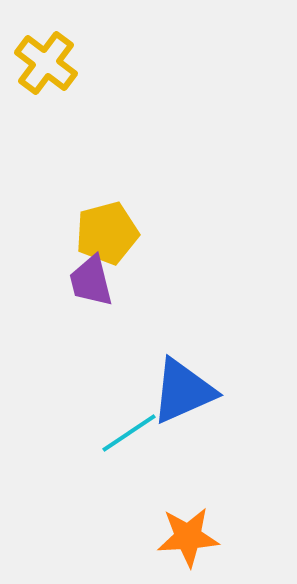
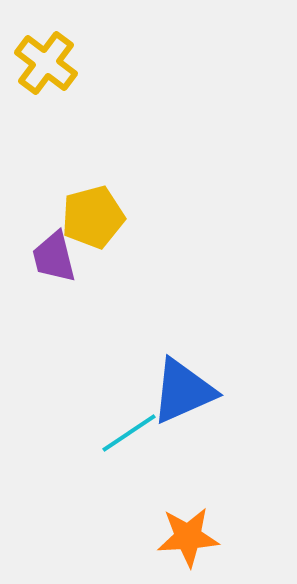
yellow pentagon: moved 14 px left, 16 px up
purple trapezoid: moved 37 px left, 24 px up
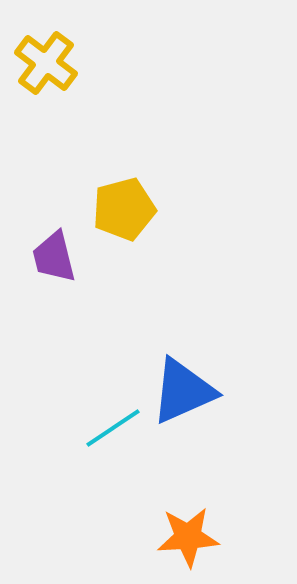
yellow pentagon: moved 31 px right, 8 px up
cyan line: moved 16 px left, 5 px up
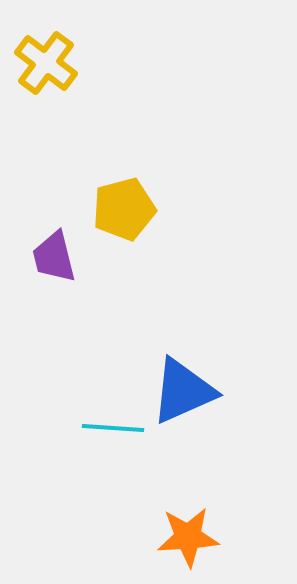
cyan line: rotated 38 degrees clockwise
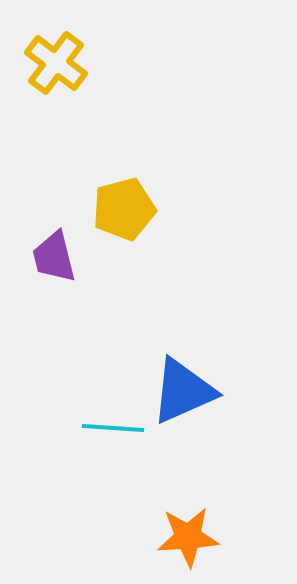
yellow cross: moved 10 px right
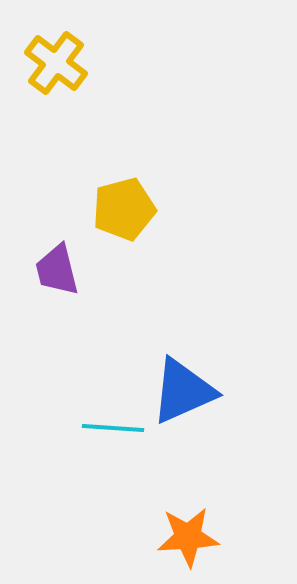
purple trapezoid: moved 3 px right, 13 px down
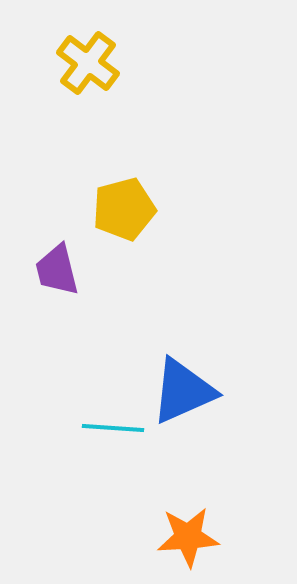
yellow cross: moved 32 px right
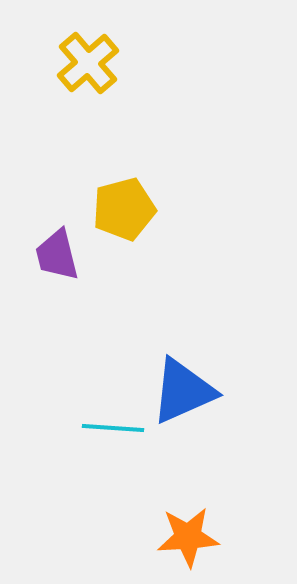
yellow cross: rotated 12 degrees clockwise
purple trapezoid: moved 15 px up
